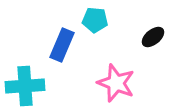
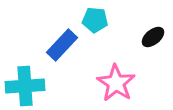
blue rectangle: rotated 20 degrees clockwise
pink star: rotated 12 degrees clockwise
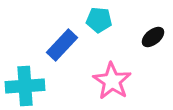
cyan pentagon: moved 4 px right
pink star: moved 4 px left, 2 px up
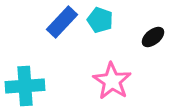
cyan pentagon: moved 1 px right; rotated 15 degrees clockwise
blue rectangle: moved 23 px up
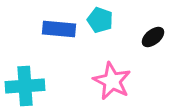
blue rectangle: moved 3 px left, 7 px down; rotated 52 degrees clockwise
pink star: rotated 6 degrees counterclockwise
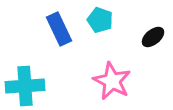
blue rectangle: rotated 60 degrees clockwise
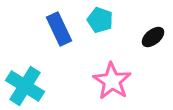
pink star: rotated 6 degrees clockwise
cyan cross: rotated 36 degrees clockwise
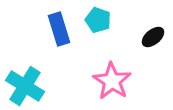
cyan pentagon: moved 2 px left
blue rectangle: rotated 8 degrees clockwise
